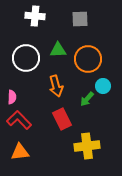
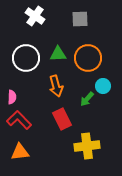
white cross: rotated 30 degrees clockwise
green triangle: moved 4 px down
orange circle: moved 1 px up
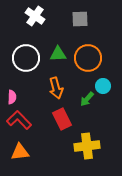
orange arrow: moved 2 px down
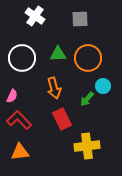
white circle: moved 4 px left
orange arrow: moved 2 px left
pink semicircle: moved 1 px up; rotated 24 degrees clockwise
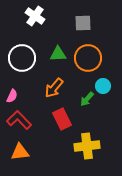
gray square: moved 3 px right, 4 px down
orange arrow: rotated 55 degrees clockwise
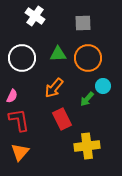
red L-shape: rotated 35 degrees clockwise
orange triangle: rotated 42 degrees counterclockwise
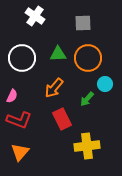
cyan circle: moved 2 px right, 2 px up
red L-shape: rotated 120 degrees clockwise
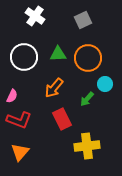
gray square: moved 3 px up; rotated 24 degrees counterclockwise
white circle: moved 2 px right, 1 px up
